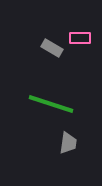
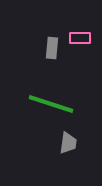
gray rectangle: rotated 65 degrees clockwise
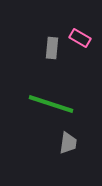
pink rectangle: rotated 30 degrees clockwise
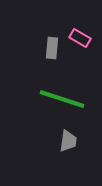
green line: moved 11 px right, 5 px up
gray trapezoid: moved 2 px up
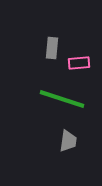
pink rectangle: moved 1 px left, 25 px down; rotated 35 degrees counterclockwise
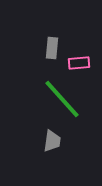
green line: rotated 30 degrees clockwise
gray trapezoid: moved 16 px left
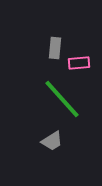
gray rectangle: moved 3 px right
gray trapezoid: rotated 50 degrees clockwise
